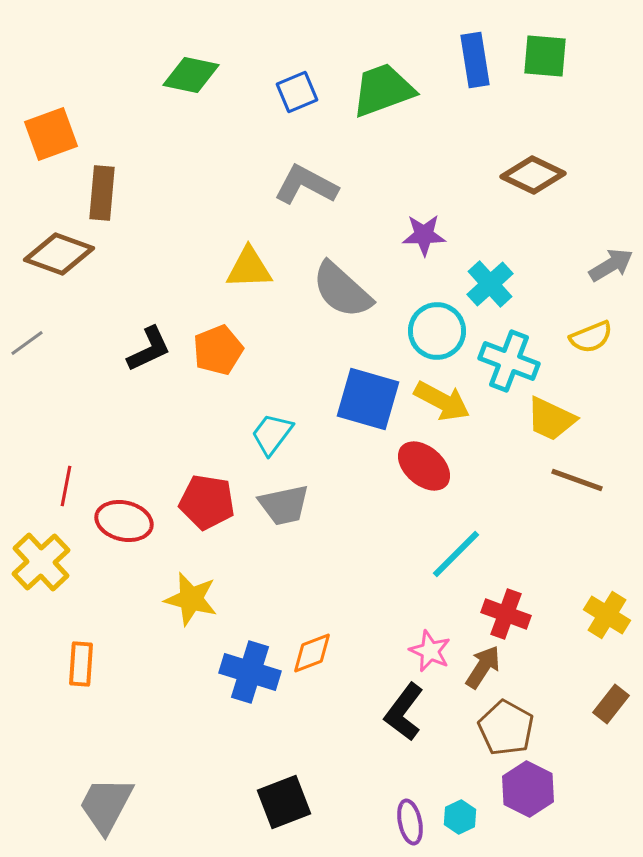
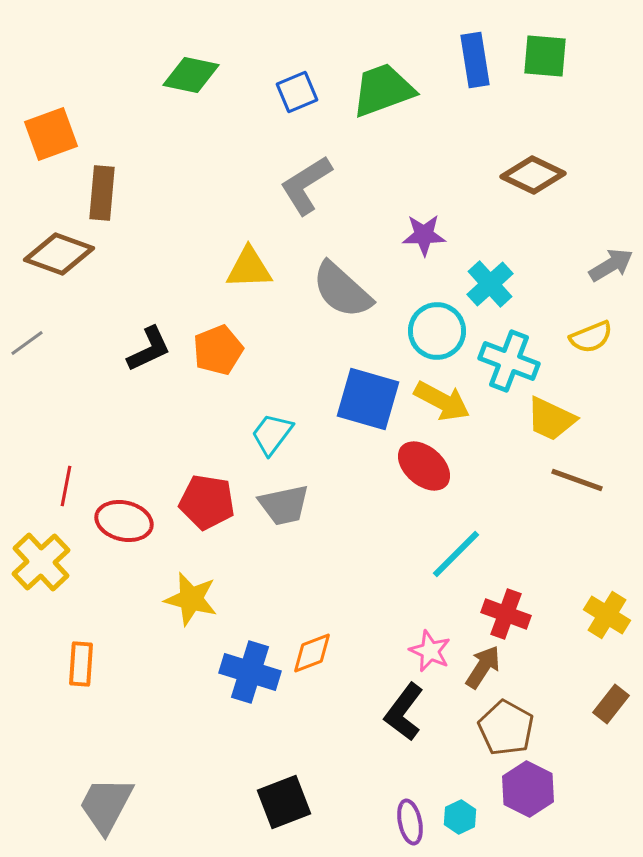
gray L-shape at (306, 185): rotated 60 degrees counterclockwise
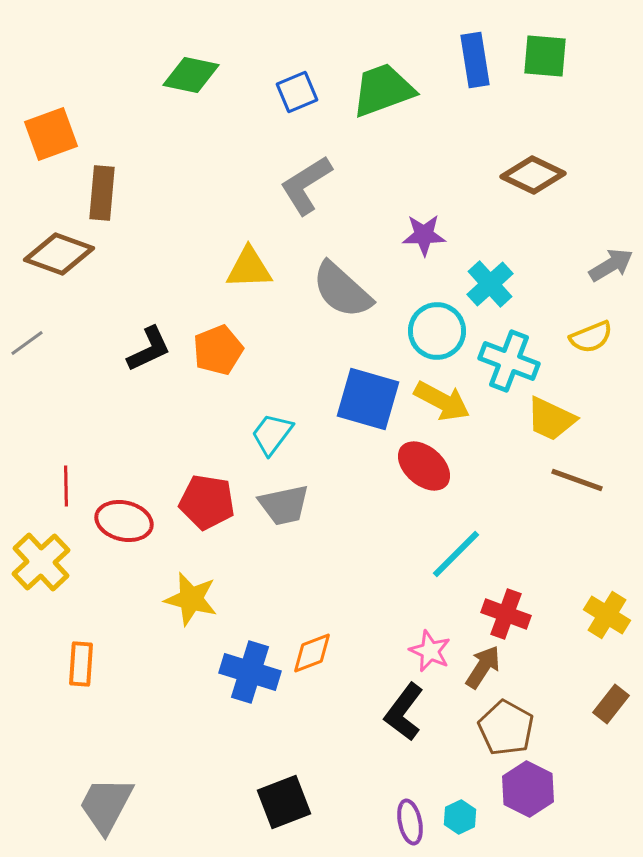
red line at (66, 486): rotated 12 degrees counterclockwise
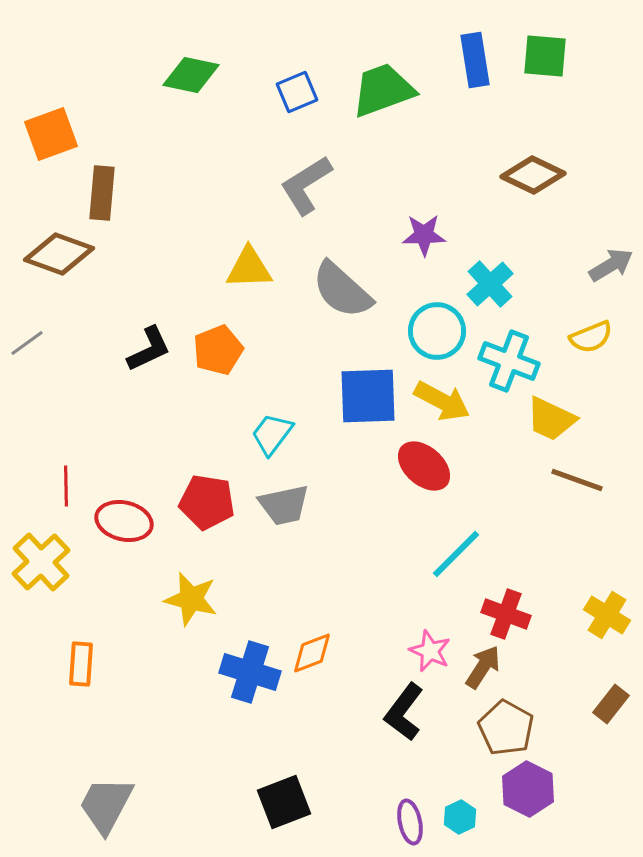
blue square at (368, 399): moved 3 px up; rotated 18 degrees counterclockwise
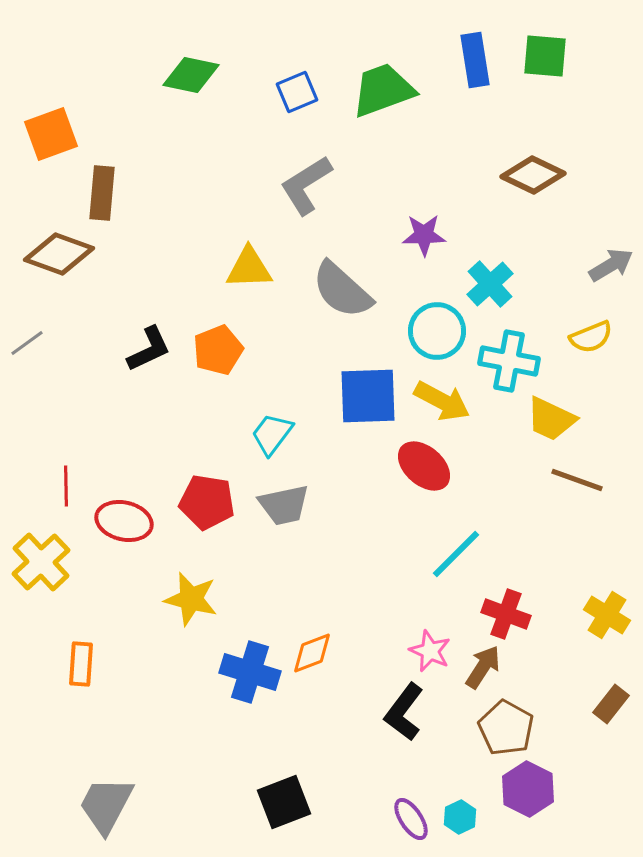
cyan cross at (509, 361): rotated 10 degrees counterclockwise
purple ellipse at (410, 822): moved 1 px right, 3 px up; rotated 21 degrees counterclockwise
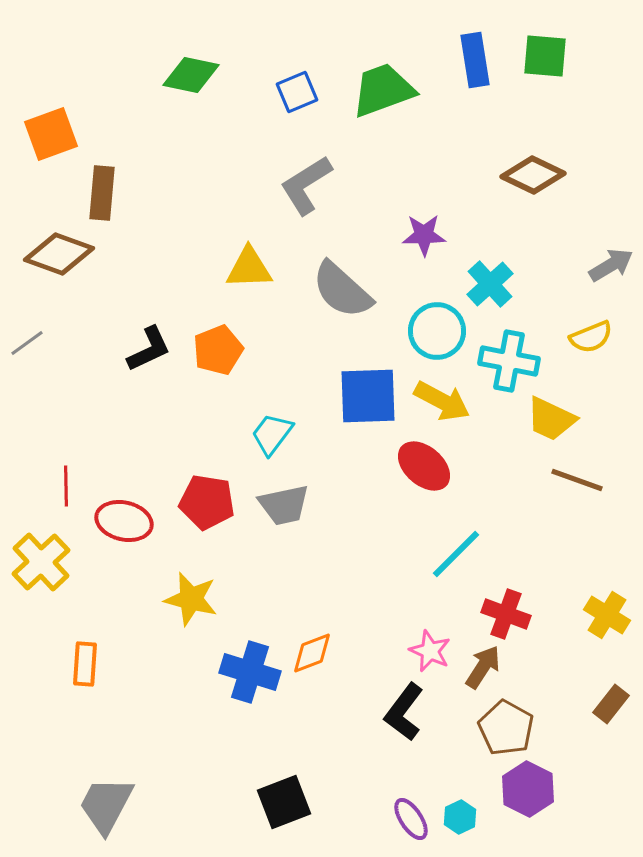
orange rectangle at (81, 664): moved 4 px right
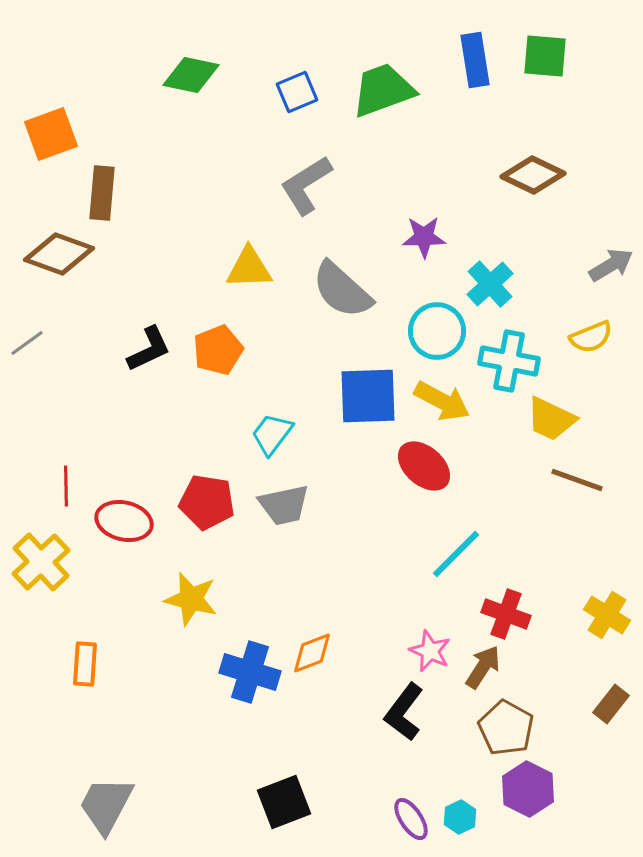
purple star at (424, 235): moved 2 px down
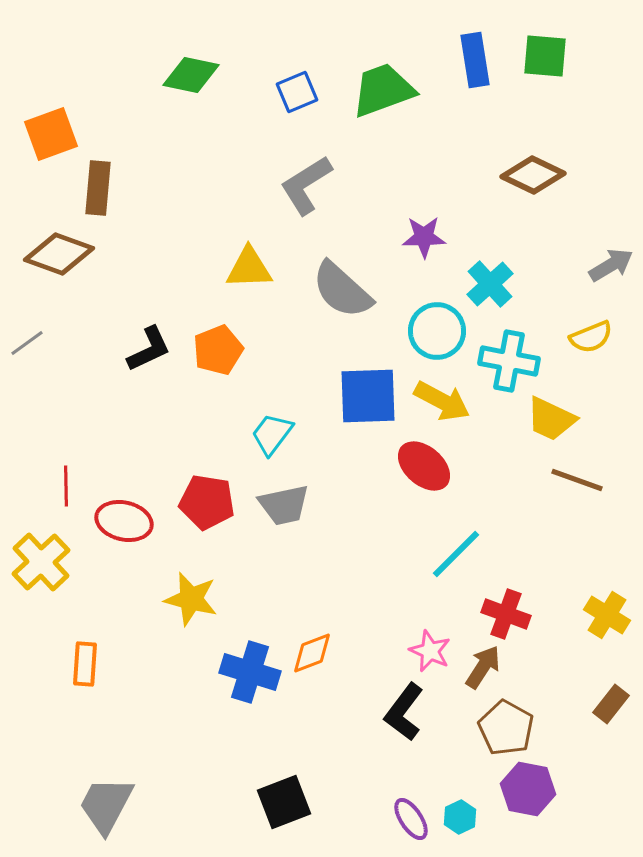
brown rectangle at (102, 193): moved 4 px left, 5 px up
purple hexagon at (528, 789): rotated 16 degrees counterclockwise
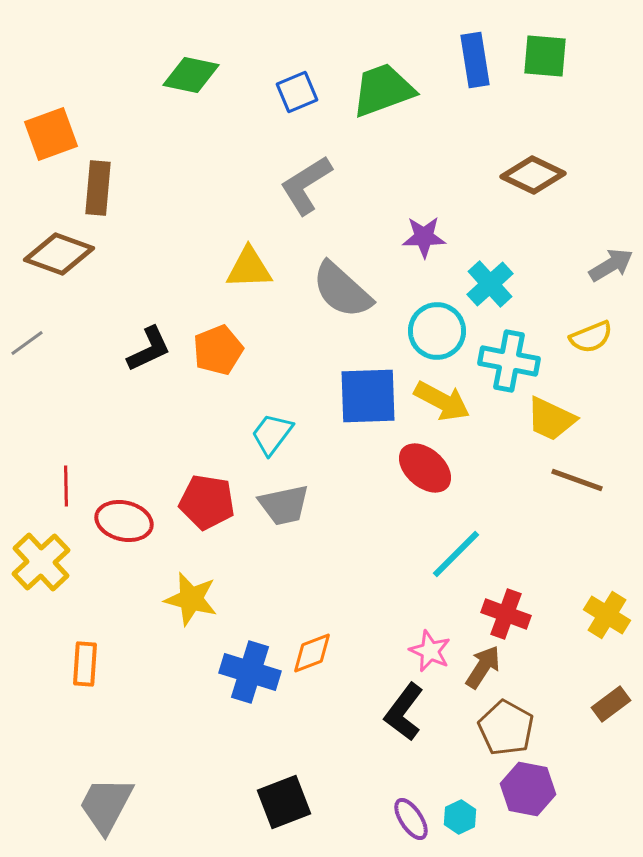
red ellipse at (424, 466): moved 1 px right, 2 px down
brown rectangle at (611, 704): rotated 15 degrees clockwise
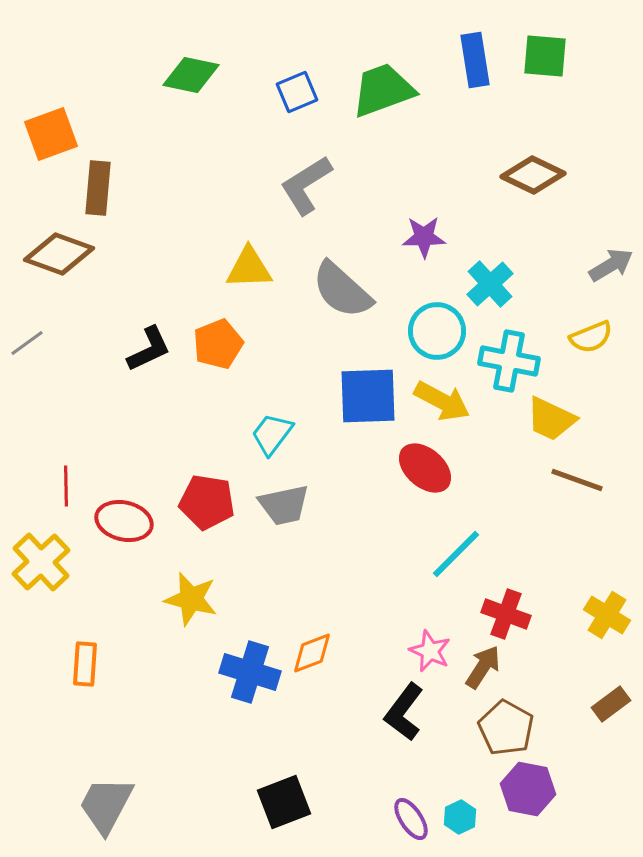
orange pentagon at (218, 350): moved 6 px up
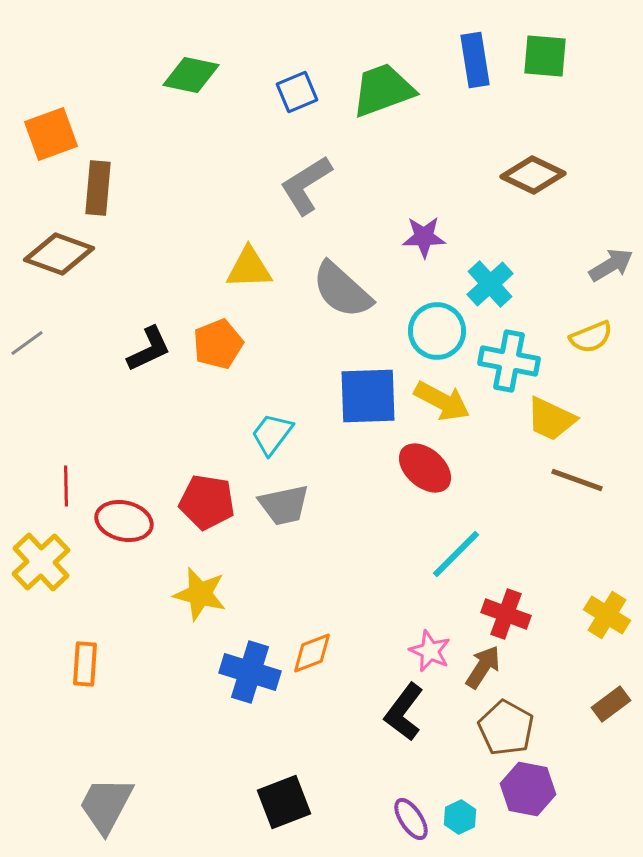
yellow star at (191, 599): moved 9 px right, 5 px up
